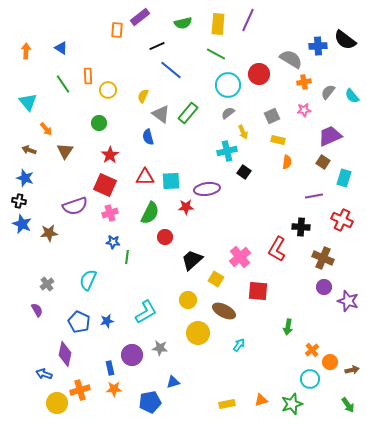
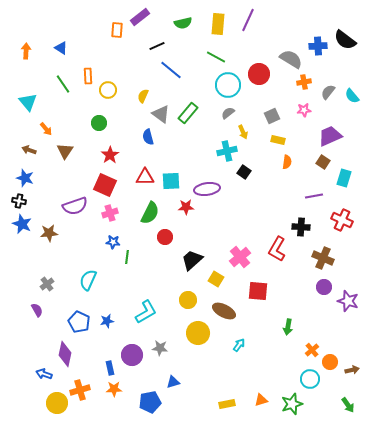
green line at (216, 54): moved 3 px down
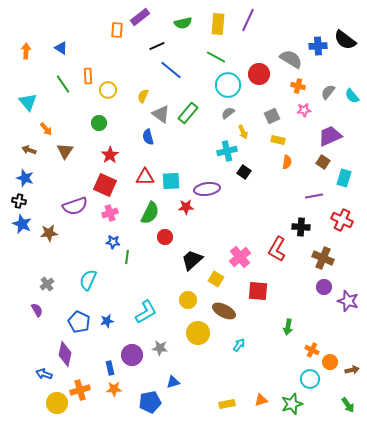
orange cross at (304, 82): moved 6 px left, 4 px down; rotated 24 degrees clockwise
orange cross at (312, 350): rotated 24 degrees counterclockwise
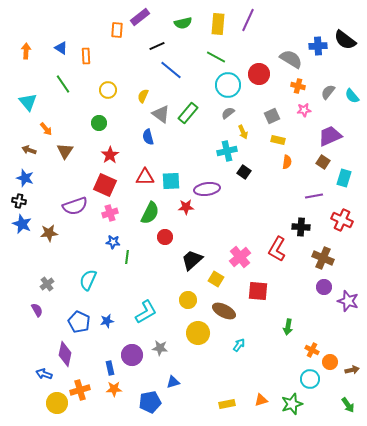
orange rectangle at (88, 76): moved 2 px left, 20 px up
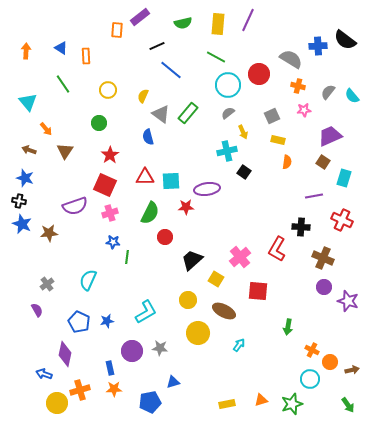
purple circle at (132, 355): moved 4 px up
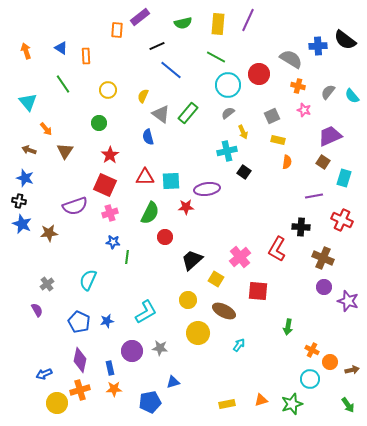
orange arrow at (26, 51): rotated 21 degrees counterclockwise
pink star at (304, 110): rotated 24 degrees clockwise
purple diamond at (65, 354): moved 15 px right, 6 px down
blue arrow at (44, 374): rotated 42 degrees counterclockwise
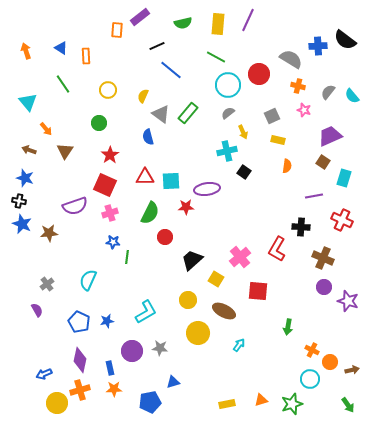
orange semicircle at (287, 162): moved 4 px down
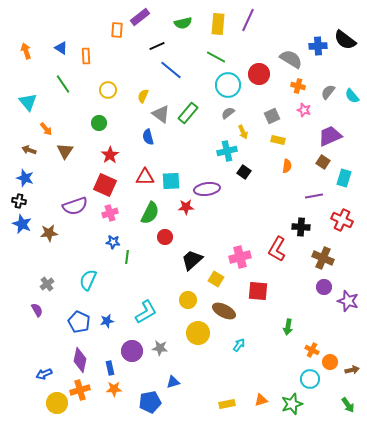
pink cross at (240, 257): rotated 25 degrees clockwise
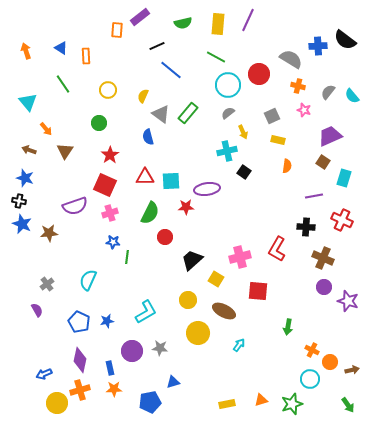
black cross at (301, 227): moved 5 px right
